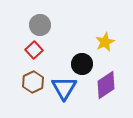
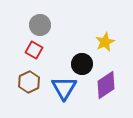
red square: rotated 18 degrees counterclockwise
brown hexagon: moved 4 px left
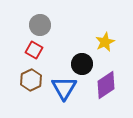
brown hexagon: moved 2 px right, 2 px up
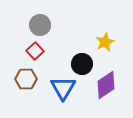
red square: moved 1 px right, 1 px down; rotated 18 degrees clockwise
brown hexagon: moved 5 px left, 1 px up; rotated 25 degrees clockwise
blue triangle: moved 1 px left
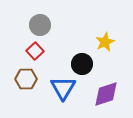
purple diamond: moved 9 px down; rotated 16 degrees clockwise
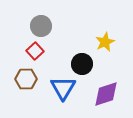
gray circle: moved 1 px right, 1 px down
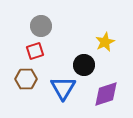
red square: rotated 24 degrees clockwise
black circle: moved 2 px right, 1 px down
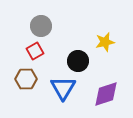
yellow star: rotated 12 degrees clockwise
red square: rotated 12 degrees counterclockwise
black circle: moved 6 px left, 4 px up
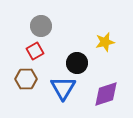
black circle: moved 1 px left, 2 px down
